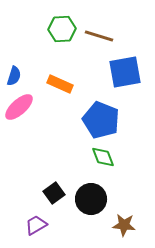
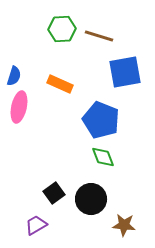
pink ellipse: rotated 36 degrees counterclockwise
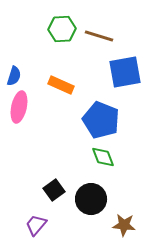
orange rectangle: moved 1 px right, 1 px down
black square: moved 3 px up
purple trapezoid: rotated 20 degrees counterclockwise
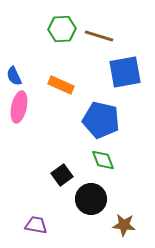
blue semicircle: rotated 138 degrees clockwise
blue pentagon: rotated 9 degrees counterclockwise
green diamond: moved 3 px down
black square: moved 8 px right, 15 px up
purple trapezoid: rotated 60 degrees clockwise
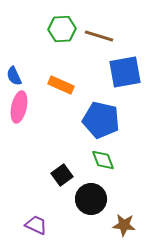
purple trapezoid: rotated 15 degrees clockwise
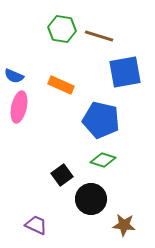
green hexagon: rotated 12 degrees clockwise
blue semicircle: rotated 42 degrees counterclockwise
green diamond: rotated 50 degrees counterclockwise
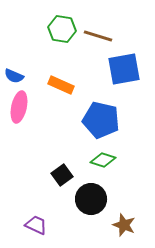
brown line: moved 1 px left
blue square: moved 1 px left, 3 px up
brown star: rotated 15 degrees clockwise
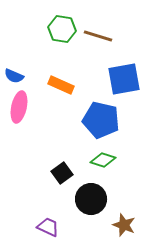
blue square: moved 10 px down
black square: moved 2 px up
purple trapezoid: moved 12 px right, 2 px down
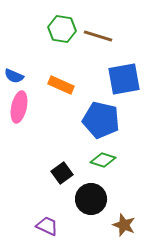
purple trapezoid: moved 1 px left, 1 px up
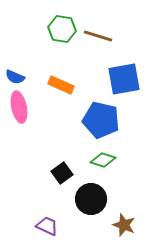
blue semicircle: moved 1 px right, 1 px down
pink ellipse: rotated 24 degrees counterclockwise
